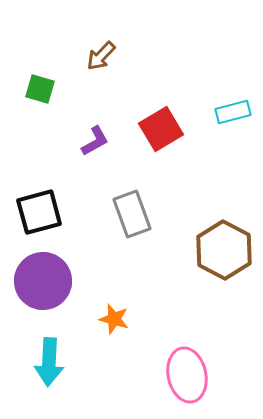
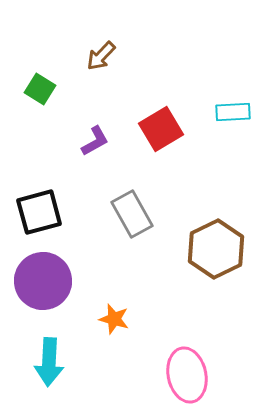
green square: rotated 16 degrees clockwise
cyan rectangle: rotated 12 degrees clockwise
gray rectangle: rotated 9 degrees counterclockwise
brown hexagon: moved 8 px left, 1 px up; rotated 6 degrees clockwise
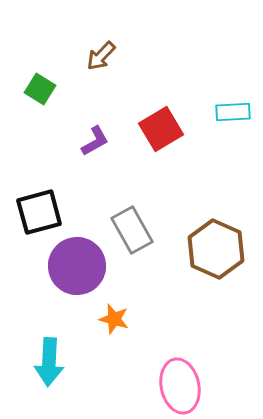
gray rectangle: moved 16 px down
brown hexagon: rotated 10 degrees counterclockwise
purple circle: moved 34 px right, 15 px up
pink ellipse: moved 7 px left, 11 px down
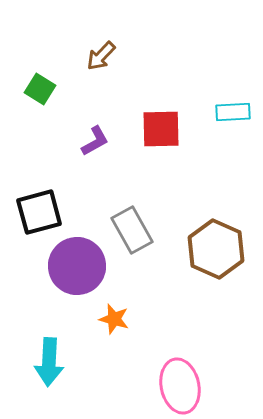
red square: rotated 30 degrees clockwise
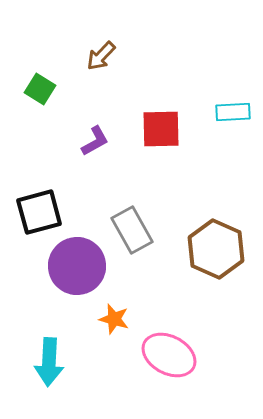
pink ellipse: moved 11 px left, 31 px up; rotated 50 degrees counterclockwise
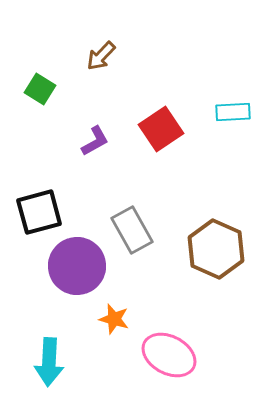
red square: rotated 33 degrees counterclockwise
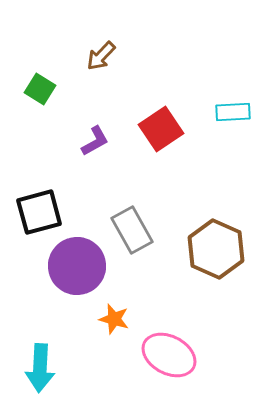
cyan arrow: moved 9 px left, 6 px down
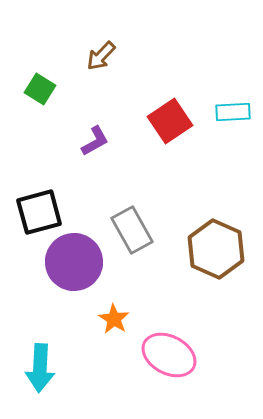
red square: moved 9 px right, 8 px up
purple circle: moved 3 px left, 4 px up
orange star: rotated 16 degrees clockwise
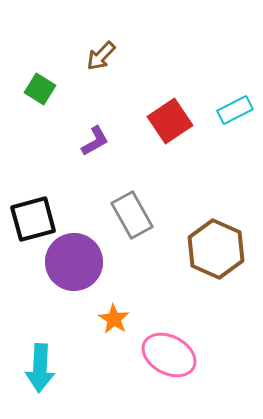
cyan rectangle: moved 2 px right, 2 px up; rotated 24 degrees counterclockwise
black square: moved 6 px left, 7 px down
gray rectangle: moved 15 px up
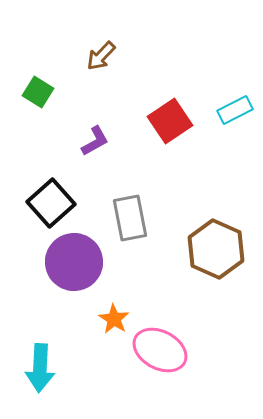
green square: moved 2 px left, 3 px down
gray rectangle: moved 2 px left, 3 px down; rotated 18 degrees clockwise
black square: moved 18 px right, 16 px up; rotated 27 degrees counterclockwise
pink ellipse: moved 9 px left, 5 px up
